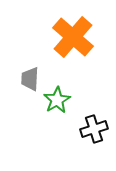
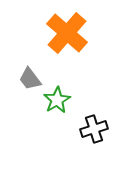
orange cross: moved 6 px left, 4 px up
gray trapezoid: rotated 40 degrees counterclockwise
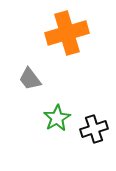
orange cross: rotated 33 degrees clockwise
green star: moved 18 px down
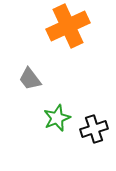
orange cross: moved 1 px right, 7 px up; rotated 9 degrees counterclockwise
green star: rotated 8 degrees clockwise
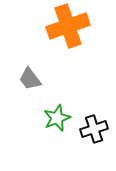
orange cross: rotated 6 degrees clockwise
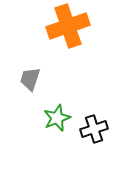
gray trapezoid: rotated 55 degrees clockwise
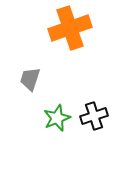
orange cross: moved 2 px right, 2 px down
black cross: moved 13 px up
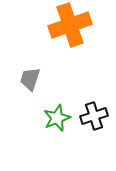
orange cross: moved 3 px up
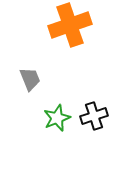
gray trapezoid: rotated 140 degrees clockwise
